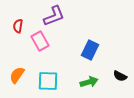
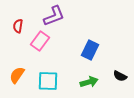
pink rectangle: rotated 66 degrees clockwise
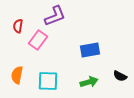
purple L-shape: moved 1 px right
pink rectangle: moved 2 px left, 1 px up
blue rectangle: rotated 54 degrees clockwise
orange semicircle: rotated 24 degrees counterclockwise
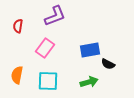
pink rectangle: moved 7 px right, 8 px down
black semicircle: moved 12 px left, 12 px up
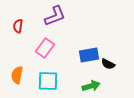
blue rectangle: moved 1 px left, 5 px down
green arrow: moved 2 px right, 4 px down
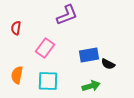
purple L-shape: moved 12 px right, 1 px up
red semicircle: moved 2 px left, 2 px down
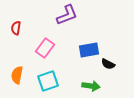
blue rectangle: moved 5 px up
cyan square: rotated 20 degrees counterclockwise
green arrow: rotated 24 degrees clockwise
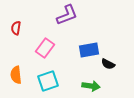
orange semicircle: moved 1 px left; rotated 18 degrees counterclockwise
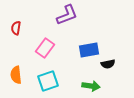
black semicircle: rotated 40 degrees counterclockwise
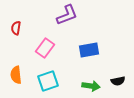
black semicircle: moved 10 px right, 17 px down
